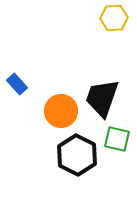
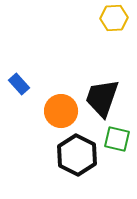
blue rectangle: moved 2 px right
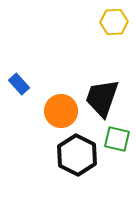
yellow hexagon: moved 4 px down
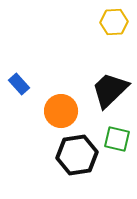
black trapezoid: moved 8 px right, 8 px up; rotated 27 degrees clockwise
black hexagon: rotated 24 degrees clockwise
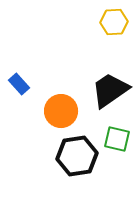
black trapezoid: rotated 9 degrees clockwise
black hexagon: moved 1 px down
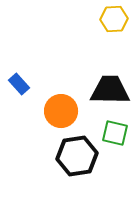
yellow hexagon: moved 3 px up
black trapezoid: rotated 36 degrees clockwise
green square: moved 2 px left, 6 px up
